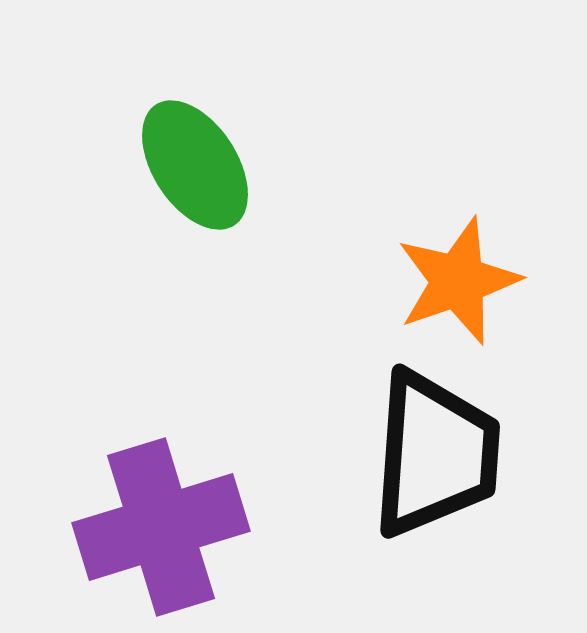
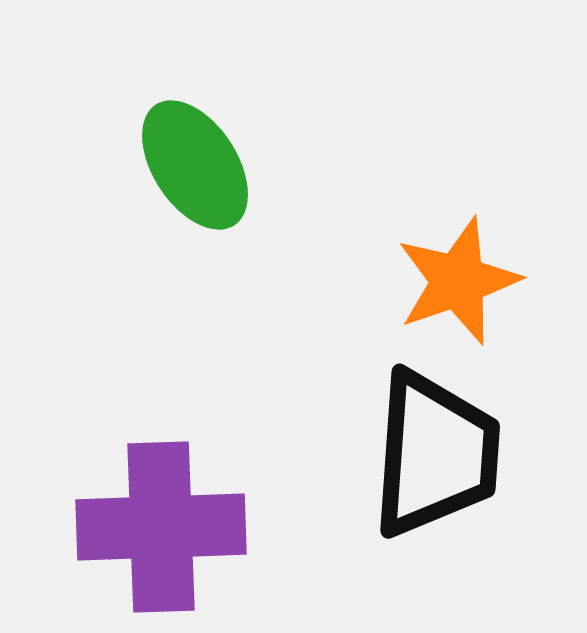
purple cross: rotated 15 degrees clockwise
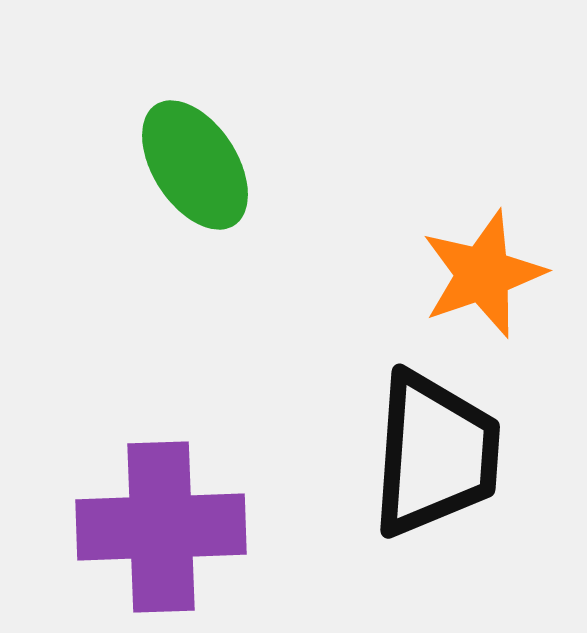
orange star: moved 25 px right, 7 px up
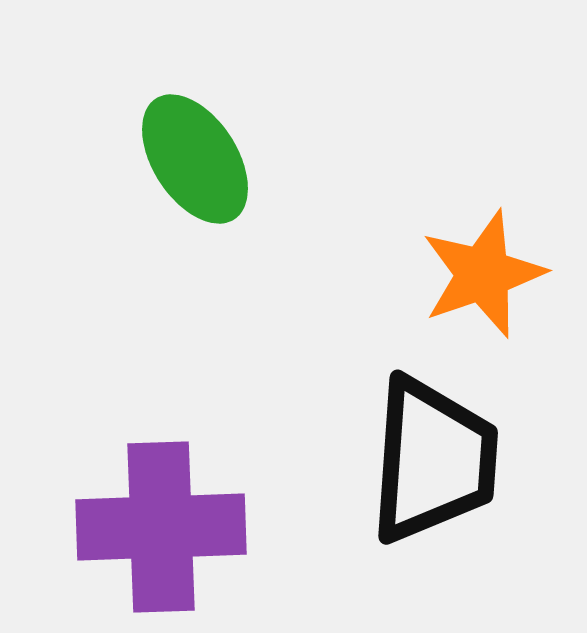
green ellipse: moved 6 px up
black trapezoid: moved 2 px left, 6 px down
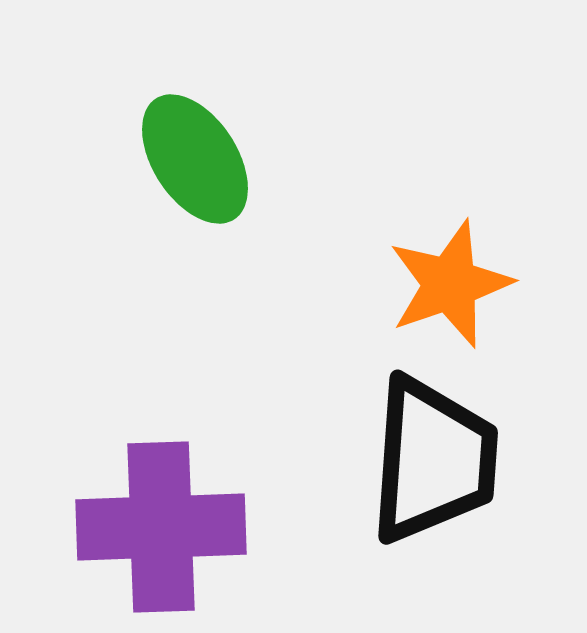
orange star: moved 33 px left, 10 px down
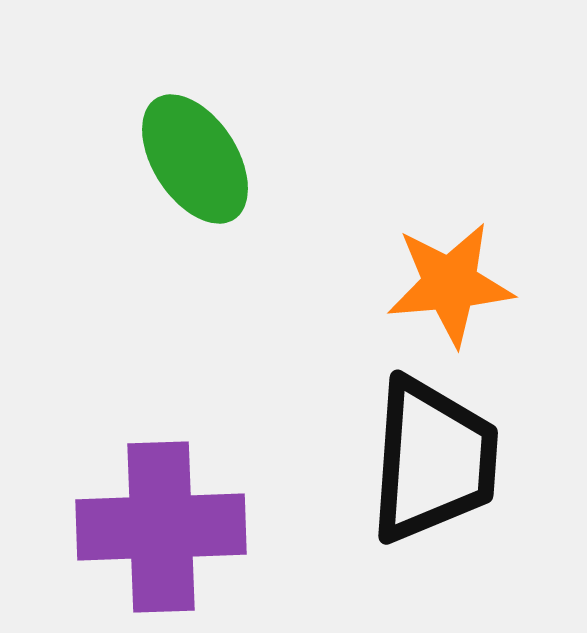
orange star: rotated 14 degrees clockwise
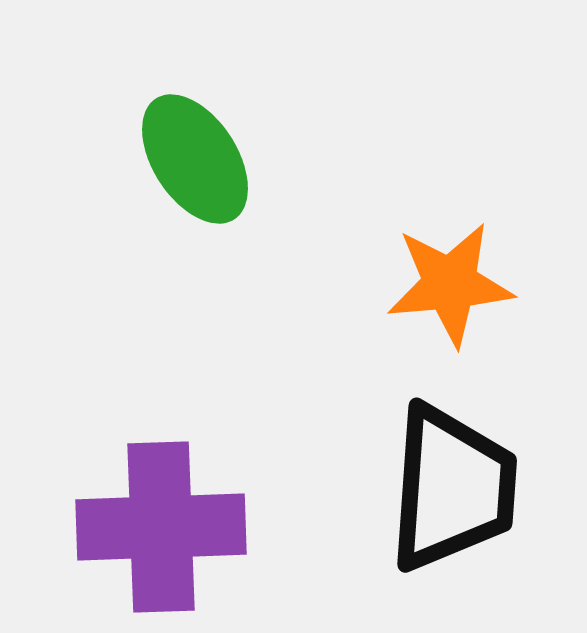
black trapezoid: moved 19 px right, 28 px down
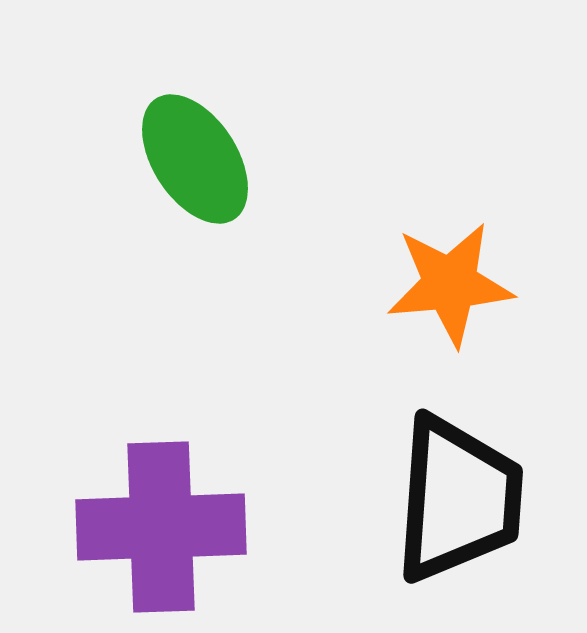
black trapezoid: moved 6 px right, 11 px down
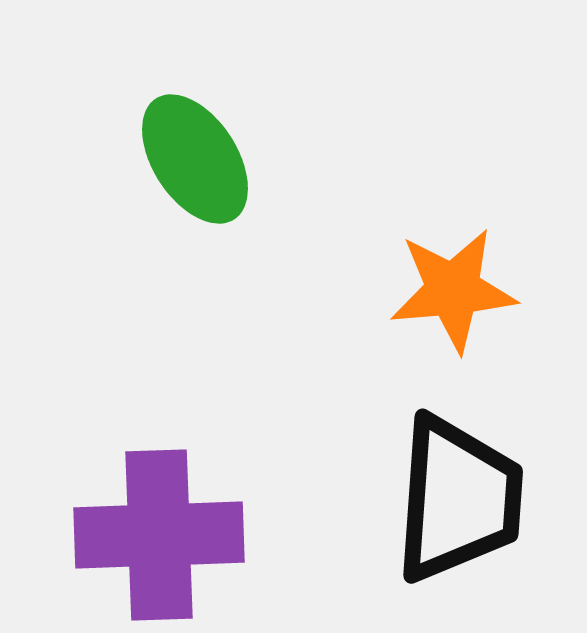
orange star: moved 3 px right, 6 px down
purple cross: moved 2 px left, 8 px down
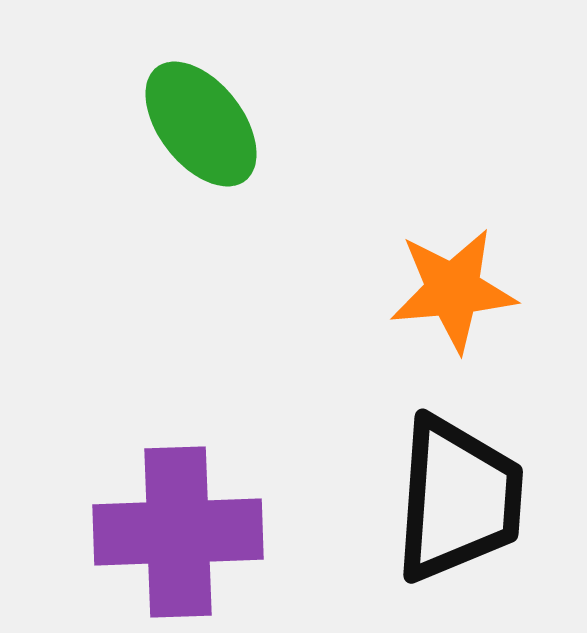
green ellipse: moved 6 px right, 35 px up; rotated 5 degrees counterclockwise
purple cross: moved 19 px right, 3 px up
